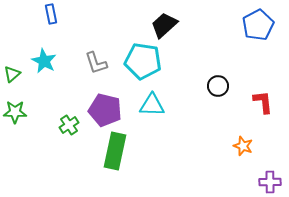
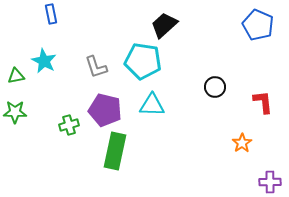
blue pentagon: rotated 20 degrees counterclockwise
gray L-shape: moved 4 px down
green triangle: moved 4 px right, 2 px down; rotated 30 degrees clockwise
black circle: moved 3 px left, 1 px down
green cross: rotated 18 degrees clockwise
orange star: moved 1 px left, 3 px up; rotated 18 degrees clockwise
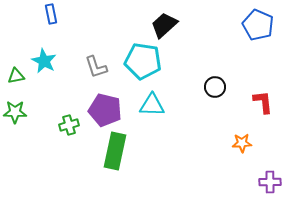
orange star: rotated 30 degrees clockwise
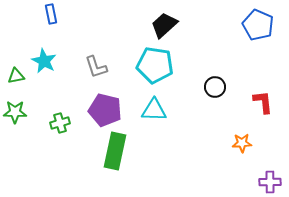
cyan pentagon: moved 12 px right, 4 px down
cyan triangle: moved 2 px right, 5 px down
green cross: moved 9 px left, 2 px up
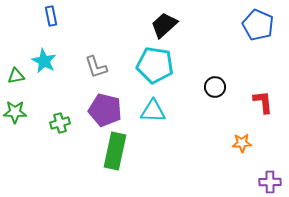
blue rectangle: moved 2 px down
cyan triangle: moved 1 px left, 1 px down
